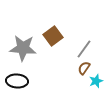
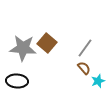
brown square: moved 6 px left, 7 px down; rotated 12 degrees counterclockwise
gray line: moved 1 px right, 1 px up
brown semicircle: rotated 104 degrees clockwise
cyan star: moved 2 px right
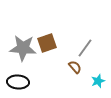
brown square: rotated 30 degrees clockwise
brown semicircle: moved 9 px left, 1 px up
black ellipse: moved 1 px right, 1 px down
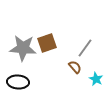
cyan star: moved 2 px left, 2 px up; rotated 24 degrees counterclockwise
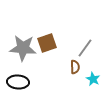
brown semicircle: rotated 40 degrees clockwise
cyan star: moved 3 px left
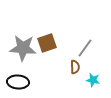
cyan star: moved 1 px down; rotated 16 degrees counterclockwise
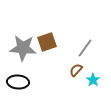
brown square: moved 1 px up
brown semicircle: moved 1 px right, 3 px down; rotated 136 degrees counterclockwise
cyan star: rotated 24 degrees clockwise
